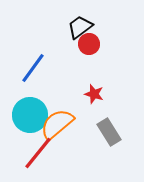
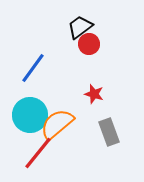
gray rectangle: rotated 12 degrees clockwise
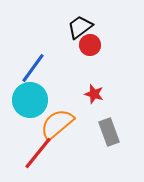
red circle: moved 1 px right, 1 px down
cyan circle: moved 15 px up
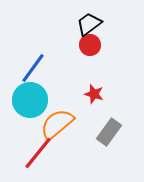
black trapezoid: moved 9 px right, 3 px up
gray rectangle: rotated 56 degrees clockwise
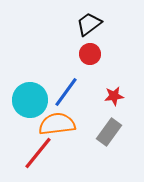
red circle: moved 9 px down
blue line: moved 33 px right, 24 px down
red star: moved 20 px right, 2 px down; rotated 24 degrees counterclockwise
orange semicircle: rotated 33 degrees clockwise
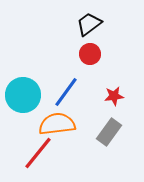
cyan circle: moved 7 px left, 5 px up
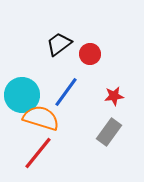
black trapezoid: moved 30 px left, 20 px down
cyan circle: moved 1 px left
orange semicircle: moved 16 px left, 6 px up; rotated 24 degrees clockwise
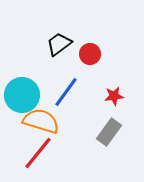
orange semicircle: moved 3 px down
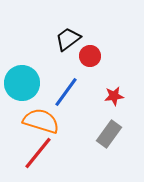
black trapezoid: moved 9 px right, 5 px up
red circle: moved 2 px down
cyan circle: moved 12 px up
gray rectangle: moved 2 px down
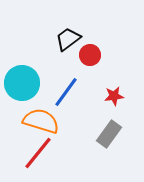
red circle: moved 1 px up
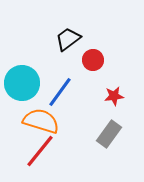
red circle: moved 3 px right, 5 px down
blue line: moved 6 px left
red line: moved 2 px right, 2 px up
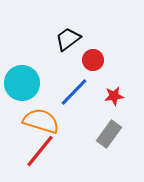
blue line: moved 14 px right; rotated 8 degrees clockwise
